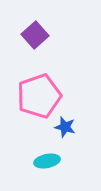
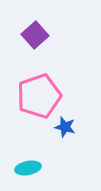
cyan ellipse: moved 19 px left, 7 px down
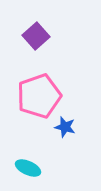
purple square: moved 1 px right, 1 px down
cyan ellipse: rotated 35 degrees clockwise
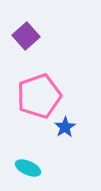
purple square: moved 10 px left
blue star: rotated 25 degrees clockwise
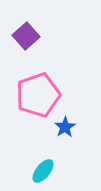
pink pentagon: moved 1 px left, 1 px up
cyan ellipse: moved 15 px right, 3 px down; rotated 75 degrees counterclockwise
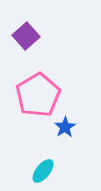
pink pentagon: rotated 12 degrees counterclockwise
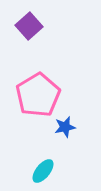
purple square: moved 3 px right, 10 px up
blue star: rotated 20 degrees clockwise
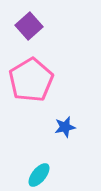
pink pentagon: moved 7 px left, 15 px up
cyan ellipse: moved 4 px left, 4 px down
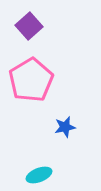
cyan ellipse: rotated 30 degrees clockwise
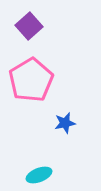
blue star: moved 4 px up
